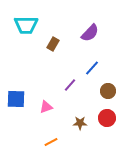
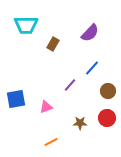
blue square: rotated 12 degrees counterclockwise
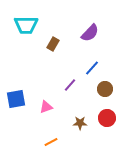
brown circle: moved 3 px left, 2 px up
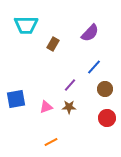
blue line: moved 2 px right, 1 px up
brown star: moved 11 px left, 16 px up
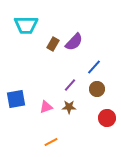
purple semicircle: moved 16 px left, 9 px down
brown circle: moved 8 px left
